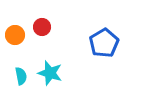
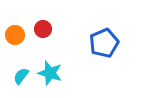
red circle: moved 1 px right, 2 px down
blue pentagon: rotated 8 degrees clockwise
cyan semicircle: rotated 132 degrees counterclockwise
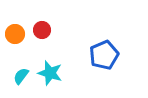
red circle: moved 1 px left, 1 px down
orange circle: moved 1 px up
blue pentagon: moved 12 px down
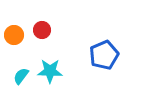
orange circle: moved 1 px left, 1 px down
cyan star: moved 2 px up; rotated 15 degrees counterclockwise
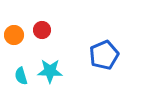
cyan semicircle: rotated 54 degrees counterclockwise
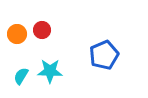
orange circle: moved 3 px right, 1 px up
cyan semicircle: rotated 48 degrees clockwise
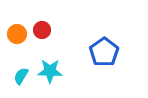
blue pentagon: moved 3 px up; rotated 12 degrees counterclockwise
